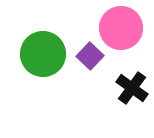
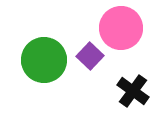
green circle: moved 1 px right, 6 px down
black cross: moved 1 px right, 3 px down
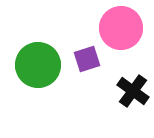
purple square: moved 3 px left, 3 px down; rotated 28 degrees clockwise
green circle: moved 6 px left, 5 px down
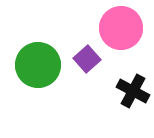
purple square: rotated 24 degrees counterclockwise
black cross: rotated 8 degrees counterclockwise
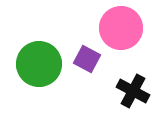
purple square: rotated 20 degrees counterclockwise
green circle: moved 1 px right, 1 px up
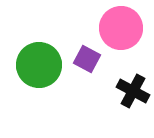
green circle: moved 1 px down
